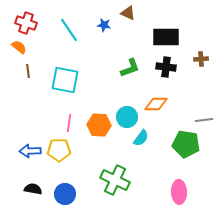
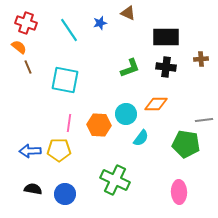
blue star: moved 4 px left, 2 px up; rotated 24 degrees counterclockwise
brown line: moved 4 px up; rotated 16 degrees counterclockwise
cyan circle: moved 1 px left, 3 px up
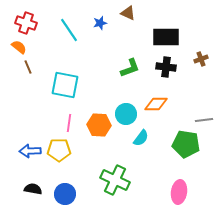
brown cross: rotated 16 degrees counterclockwise
cyan square: moved 5 px down
pink ellipse: rotated 10 degrees clockwise
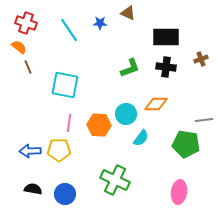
blue star: rotated 16 degrees clockwise
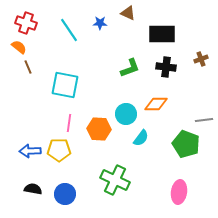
black rectangle: moved 4 px left, 3 px up
orange hexagon: moved 4 px down
green pentagon: rotated 12 degrees clockwise
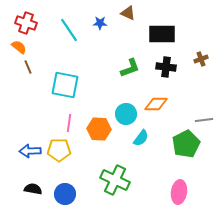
green pentagon: rotated 24 degrees clockwise
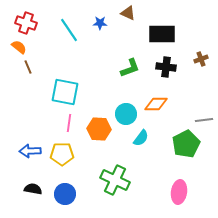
cyan square: moved 7 px down
yellow pentagon: moved 3 px right, 4 px down
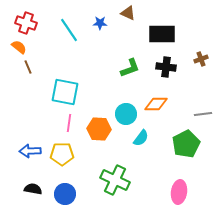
gray line: moved 1 px left, 6 px up
